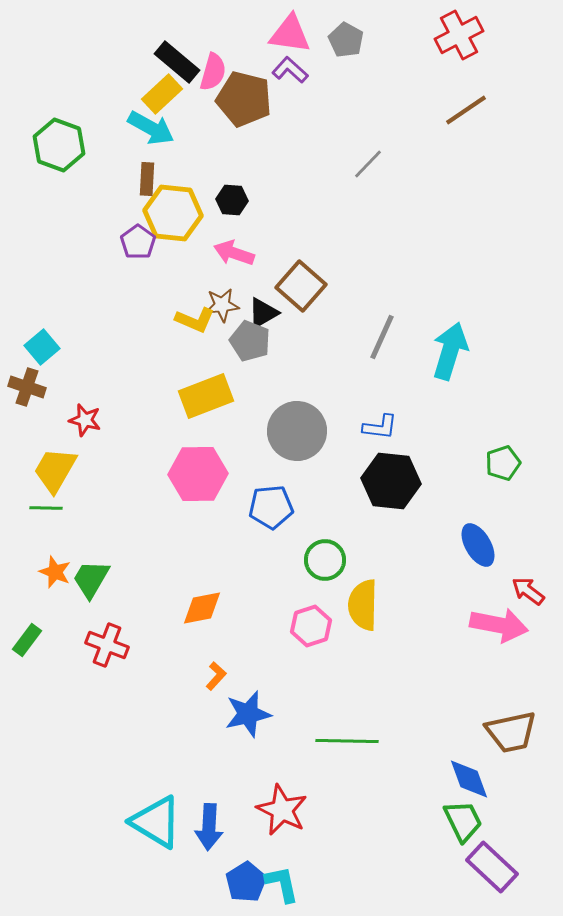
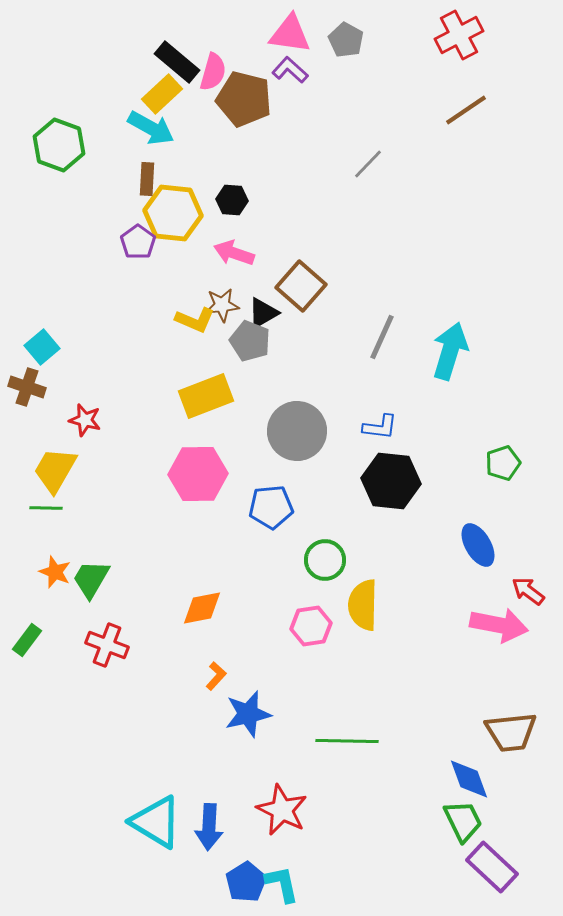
pink hexagon at (311, 626): rotated 9 degrees clockwise
brown trapezoid at (511, 732): rotated 6 degrees clockwise
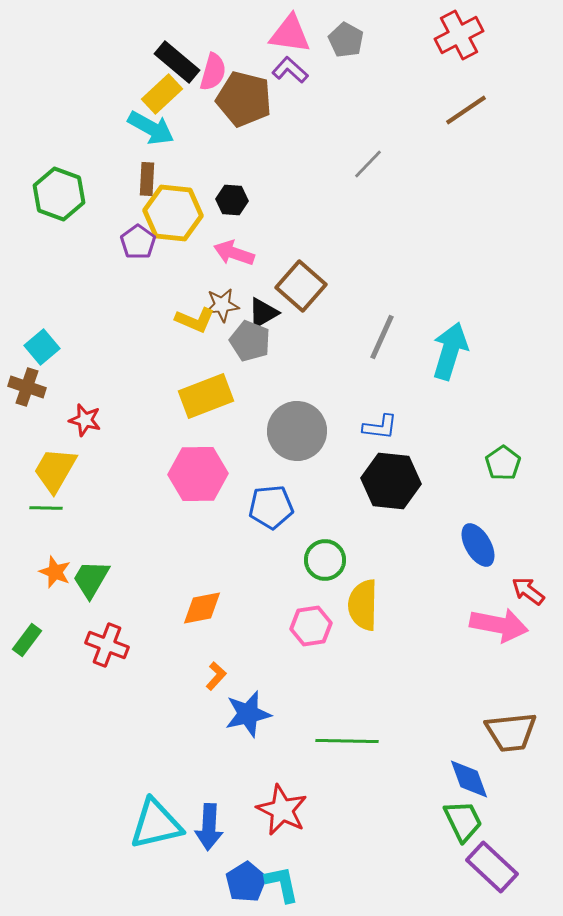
green hexagon at (59, 145): moved 49 px down
green pentagon at (503, 463): rotated 16 degrees counterclockwise
cyan triangle at (156, 822): moved 2 px down; rotated 44 degrees counterclockwise
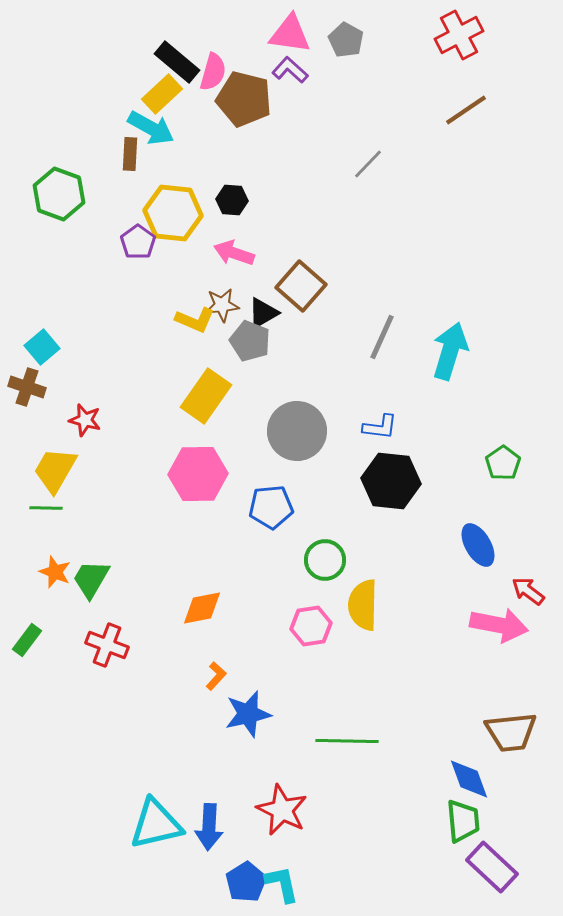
brown rectangle at (147, 179): moved 17 px left, 25 px up
yellow rectangle at (206, 396): rotated 34 degrees counterclockwise
green trapezoid at (463, 821): rotated 21 degrees clockwise
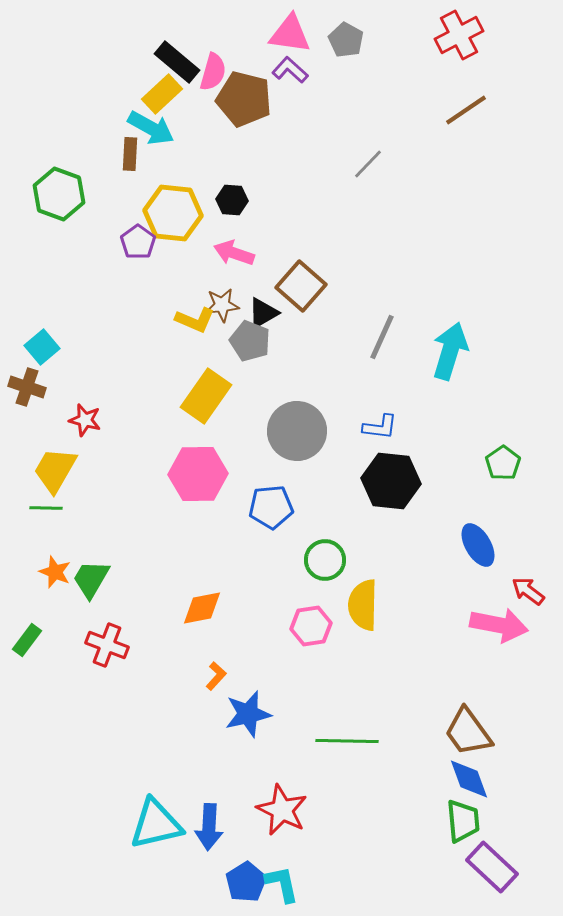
brown trapezoid at (511, 732): moved 43 px left; rotated 60 degrees clockwise
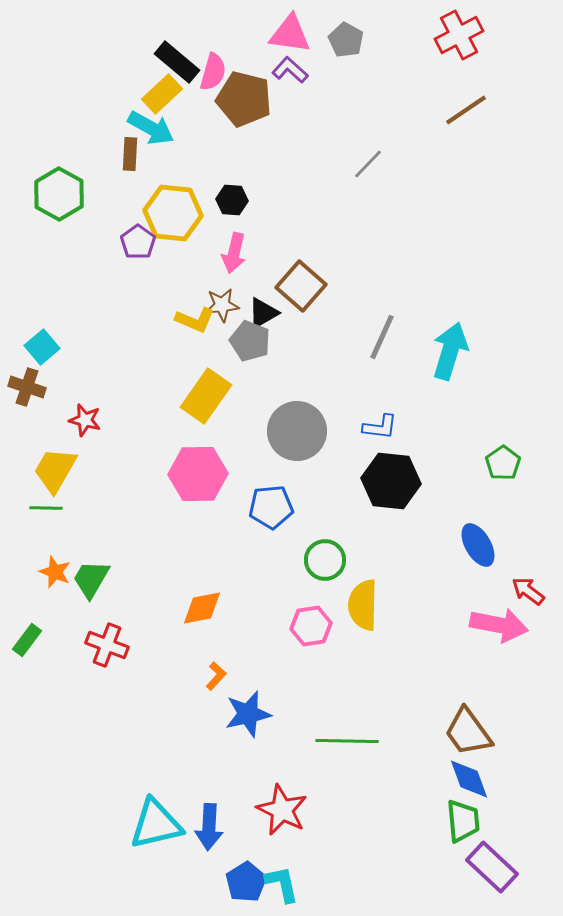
green hexagon at (59, 194): rotated 9 degrees clockwise
pink arrow at (234, 253): rotated 96 degrees counterclockwise
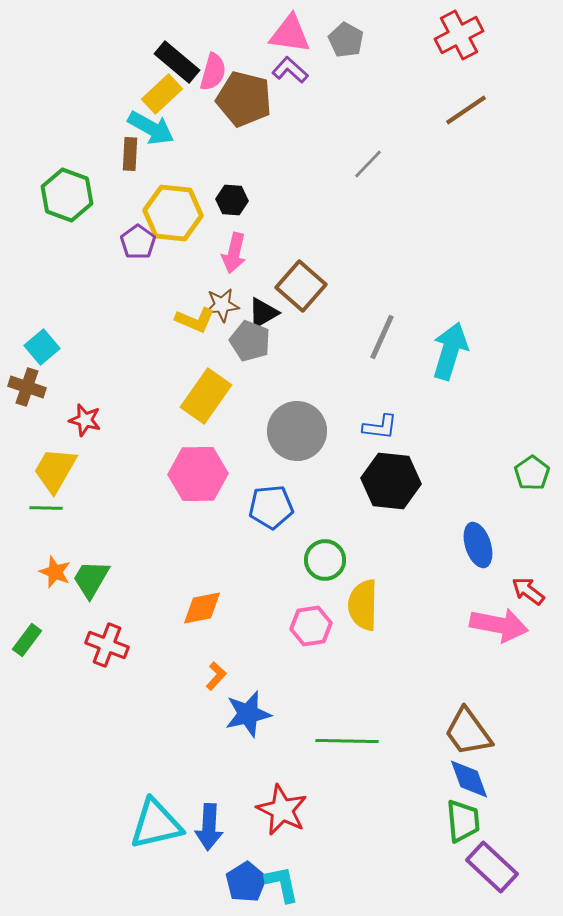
green hexagon at (59, 194): moved 8 px right, 1 px down; rotated 9 degrees counterclockwise
green pentagon at (503, 463): moved 29 px right, 10 px down
blue ellipse at (478, 545): rotated 12 degrees clockwise
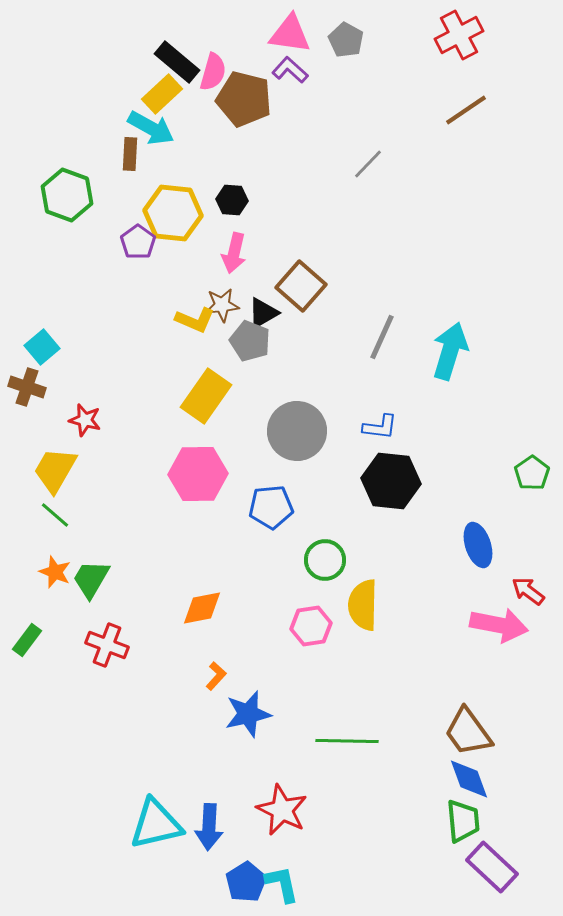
green line at (46, 508): moved 9 px right, 7 px down; rotated 40 degrees clockwise
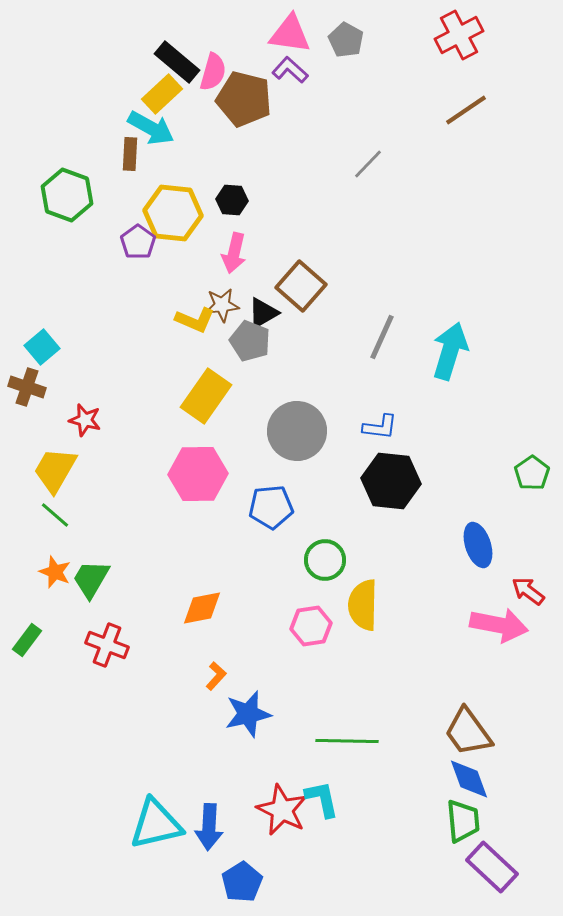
blue pentagon at (246, 882): moved 4 px left
cyan L-shape at (282, 884): moved 40 px right, 85 px up
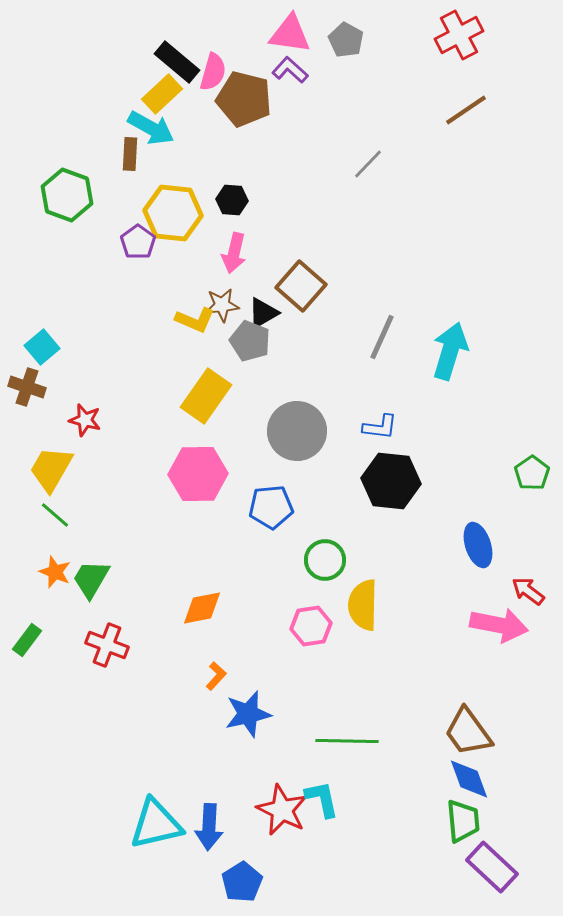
yellow trapezoid at (55, 470): moved 4 px left, 1 px up
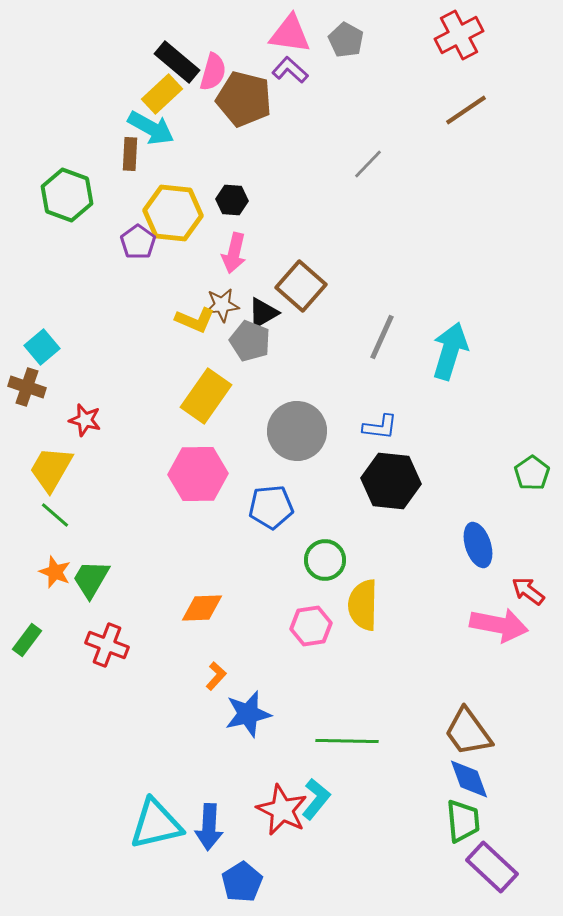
orange diamond at (202, 608): rotated 9 degrees clockwise
cyan L-shape at (322, 799): moved 6 px left; rotated 51 degrees clockwise
